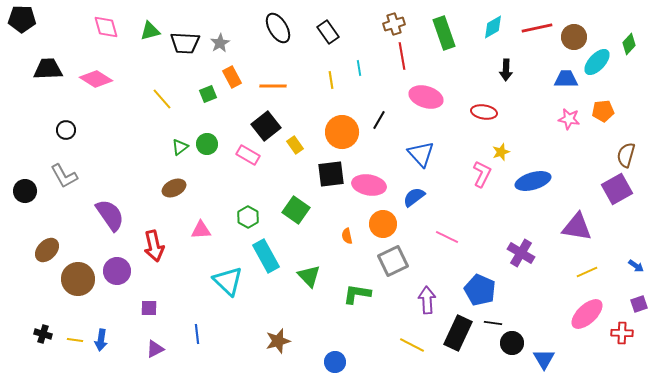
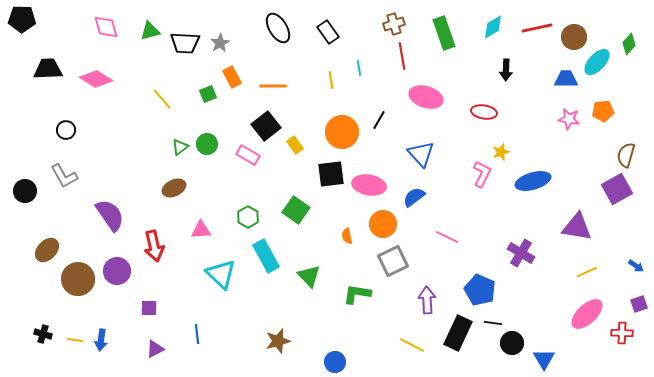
cyan triangle at (228, 281): moved 7 px left, 7 px up
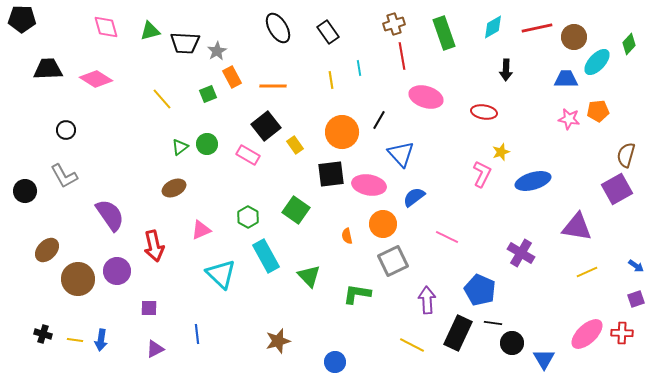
gray star at (220, 43): moved 3 px left, 8 px down
orange pentagon at (603, 111): moved 5 px left
blue triangle at (421, 154): moved 20 px left
pink triangle at (201, 230): rotated 20 degrees counterclockwise
purple square at (639, 304): moved 3 px left, 5 px up
pink ellipse at (587, 314): moved 20 px down
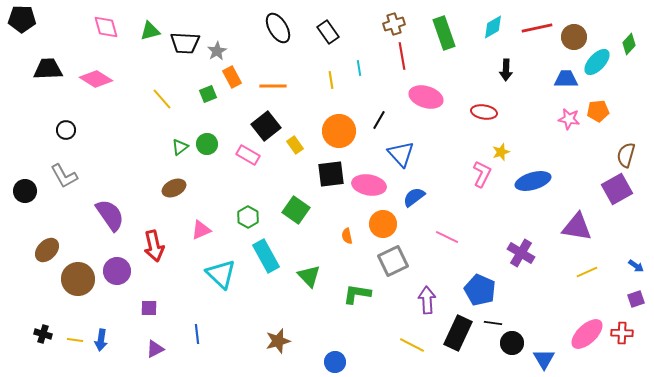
orange circle at (342, 132): moved 3 px left, 1 px up
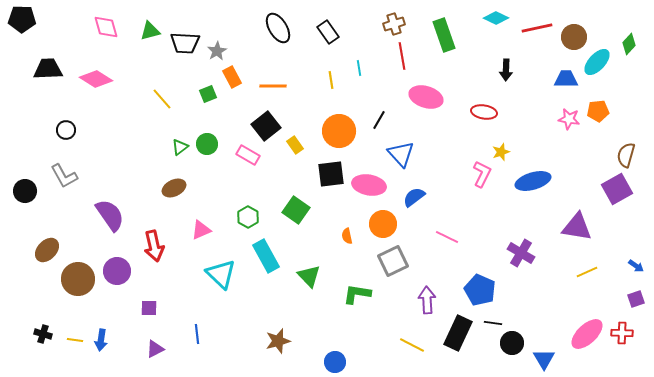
cyan diamond at (493, 27): moved 3 px right, 9 px up; rotated 55 degrees clockwise
green rectangle at (444, 33): moved 2 px down
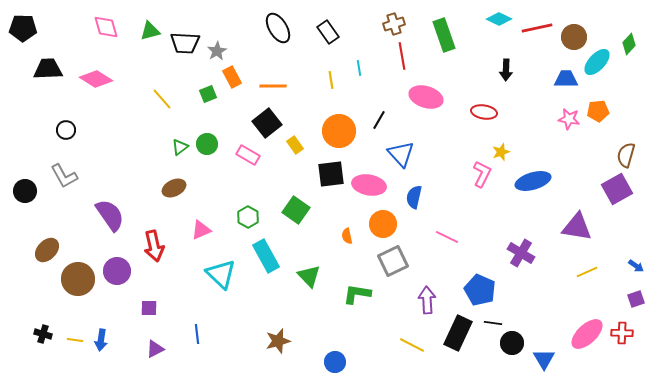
cyan diamond at (496, 18): moved 3 px right, 1 px down
black pentagon at (22, 19): moved 1 px right, 9 px down
black square at (266, 126): moved 1 px right, 3 px up
blue semicircle at (414, 197): rotated 40 degrees counterclockwise
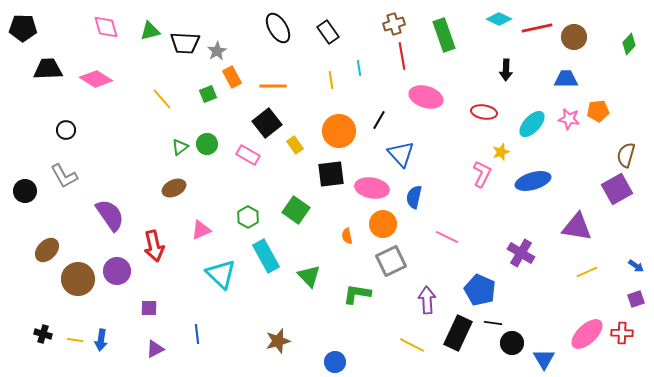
cyan ellipse at (597, 62): moved 65 px left, 62 px down
pink ellipse at (369, 185): moved 3 px right, 3 px down
gray square at (393, 261): moved 2 px left
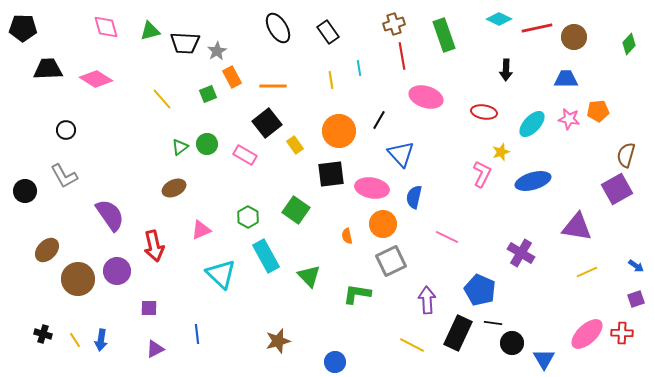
pink rectangle at (248, 155): moved 3 px left
yellow line at (75, 340): rotated 49 degrees clockwise
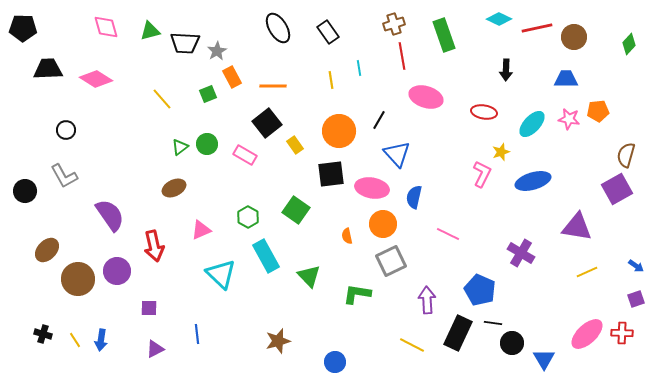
blue triangle at (401, 154): moved 4 px left
pink line at (447, 237): moved 1 px right, 3 px up
